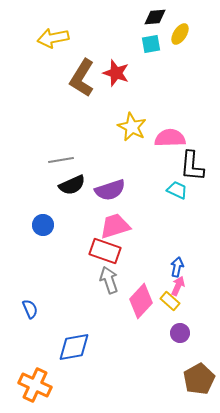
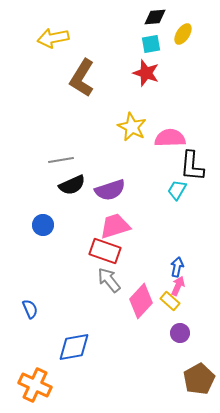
yellow ellipse: moved 3 px right
red star: moved 30 px right
cyan trapezoid: rotated 85 degrees counterclockwise
gray arrow: rotated 20 degrees counterclockwise
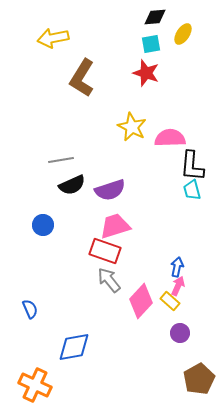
cyan trapezoid: moved 15 px right; rotated 45 degrees counterclockwise
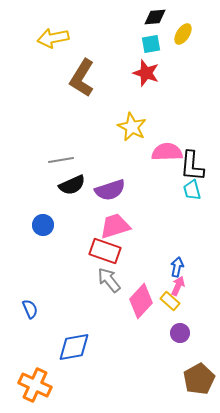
pink semicircle: moved 3 px left, 14 px down
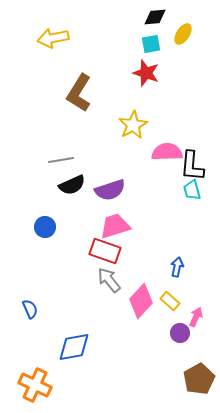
brown L-shape: moved 3 px left, 15 px down
yellow star: moved 1 px right, 2 px up; rotated 16 degrees clockwise
blue circle: moved 2 px right, 2 px down
pink arrow: moved 18 px right, 31 px down
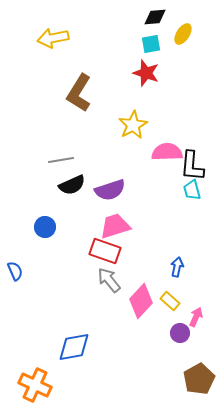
blue semicircle: moved 15 px left, 38 px up
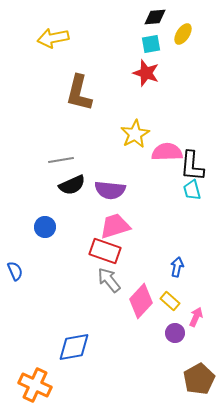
brown L-shape: rotated 18 degrees counterclockwise
yellow star: moved 2 px right, 9 px down
purple semicircle: rotated 24 degrees clockwise
purple circle: moved 5 px left
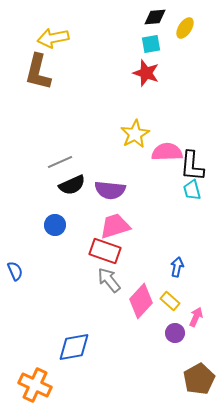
yellow ellipse: moved 2 px right, 6 px up
brown L-shape: moved 41 px left, 21 px up
gray line: moved 1 px left, 2 px down; rotated 15 degrees counterclockwise
blue circle: moved 10 px right, 2 px up
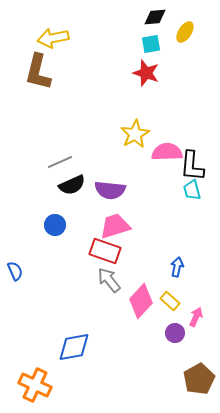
yellow ellipse: moved 4 px down
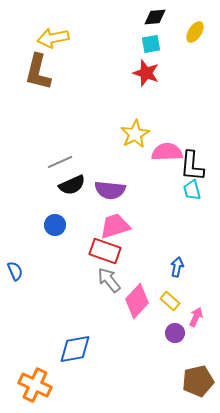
yellow ellipse: moved 10 px right
pink diamond: moved 4 px left
blue diamond: moved 1 px right, 2 px down
brown pentagon: moved 1 px left, 2 px down; rotated 16 degrees clockwise
